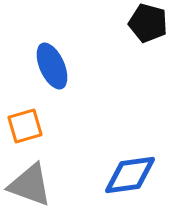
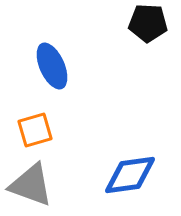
black pentagon: rotated 12 degrees counterclockwise
orange square: moved 10 px right, 4 px down
gray triangle: moved 1 px right
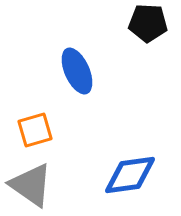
blue ellipse: moved 25 px right, 5 px down
gray triangle: rotated 15 degrees clockwise
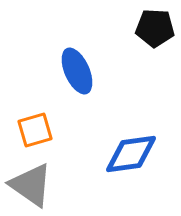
black pentagon: moved 7 px right, 5 px down
blue diamond: moved 1 px right, 21 px up
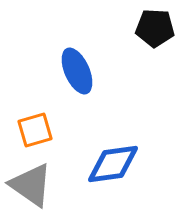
blue diamond: moved 18 px left, 10 px down
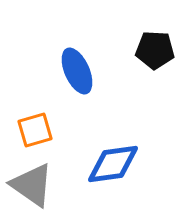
black pentagon: moved 22 px down
gray triangle: moved 1 px right
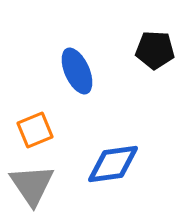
orange square: rotated 6 degrees counterclockwise
gray triangle: rotated 21 degrees clockwise
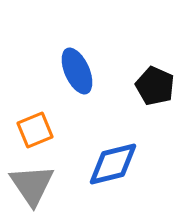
black pentagon: moved 36 px down; rotated 21 degrees clockwise
blue diamond: rotated 6 degrees counterclockwise
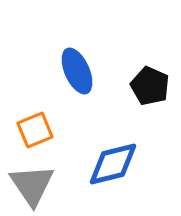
black pentagon: moved 5 px left
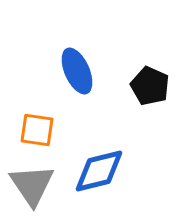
orange square: moved 2 px right; rotated 30 degrees clockwise
blue diamond: moved 14 px left, 7 px down
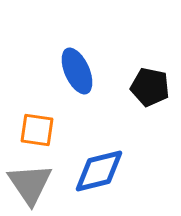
black pentagon: moved 1 px down; rotated 12 degrees counterclockwise
gray triangle: moved 2 px left, 1 px up
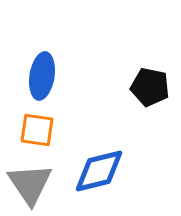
blue ellipse: moved 35 px left, 5 px down; rotated 33 degrees clockwise
